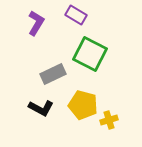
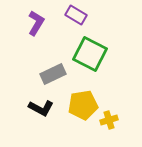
yellow pentagon: rotated 24 degrees counterclockwise
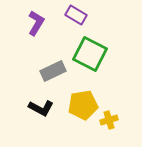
gray rectangle: moved 3 px up
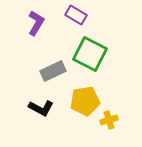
yellow pentagon: moved 2 px right, 4 px up
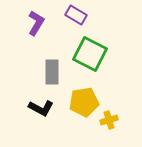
gray rectangle: moved 1 px left, 1 px down; rotated 65 degrees counterclockwise
yellow pentagon: moved 1 px left, 1 px down
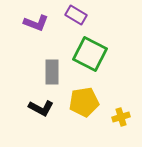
purple L-shape: rotated 80 degrees clockwise
yellow cross: moved 12 px right, 3 px up
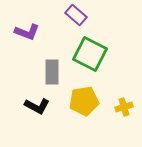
purple rectangle: rotated 10 degrees clockwise
purple L-shape: moved 9 px left, 9 px down
yellow pentagon: moved 1 px up
black L-shape: moved 4 px left, 2 px up
yellow cross: moved 3 px right, 10 px up
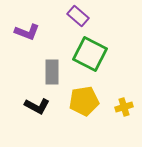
purple rectangle: moved 2 px right, 1 px down
